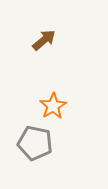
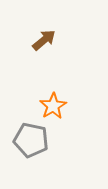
gray pentagon: moved 4 px left, 3 px up
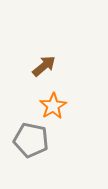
brown arrow: moved 26 px down
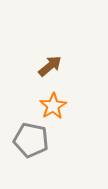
brown arrow: moved 6 px right
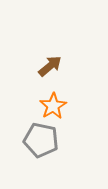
gray pentagon: moved 10 px right
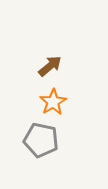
orange star: moved 4 px up
